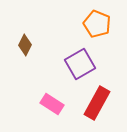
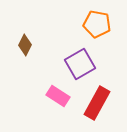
orange pentagon: rotated 12 degrees counterclockwise
pink rectangle: moved 6 px right, 8 px up
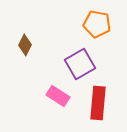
red rectangle: moved 1 px right; rotated 24 degrees counterclockwise
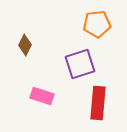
orange pentagon: rotated 16 degrees counterclockwise
purple square: rotated 12 degrees clockwise
pink rectangle: moved 16 px left; rotated 15 degrees counterclockwise
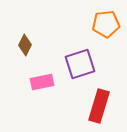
orange pentagon: moved 9 px right
pink rectangle: moved 14 px up; rotated 30 degrees counterclockwise
red rectangle: moved 1 px right, 3 px down; rotated 12 degrees clockwise
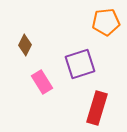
orange pentagon: moved 2 px up
pink rectangle: rotated 70 degrees clockwise
red rectangle: moved 2 px left, 2 px down
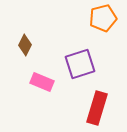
orange pentagon: moved 3 px left, 4 px up; rotated 8 degrees counterclockwise
pink rectangle: rotated 35 degrees counterclockwise
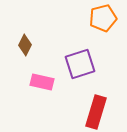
pink rectangle: rotated 10 degrees counterclockwise
red rectangle: moved 1 px left, 4 px down
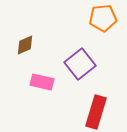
orange pentagon: rotated 8 degrees clockwise
brown diamond: rotated 40 degrees clockwise
purple square: rotated 20 degrees counterclockwise
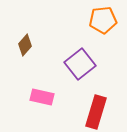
orange pentagon: moved 2 px down
brown diamond: rotated 25 degrees counterclockwise
pink rectangle: moved 15 px down
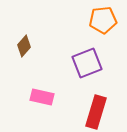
brown diamond: moved 1 px left, 1 px down
purple square: moved 7 px right, 1 px up; rotated 16 degrees clockwise
